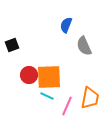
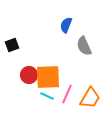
orange square: moved 1 px left
orange trapezoid: rotated 20 degrees clockwise
pink line: moved 12 px up
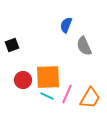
red circle: moved 6 px left, 5 px down
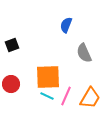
gray semicircle: moved 7 px down
red circle: moved 12 px left, 4 px down
pink line: moved 1 px left, 2 px down
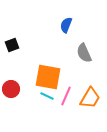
orange square: rotated 12 degrees clockwise
red circle: moved 5 px down
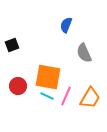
red circle: moved 7 px right, 3 px up
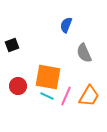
orange trapezoid: moved 1 px left, 2 px up
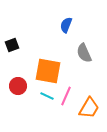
orange square: moved 6 px up
orange trapezoid: moved 12 px down
